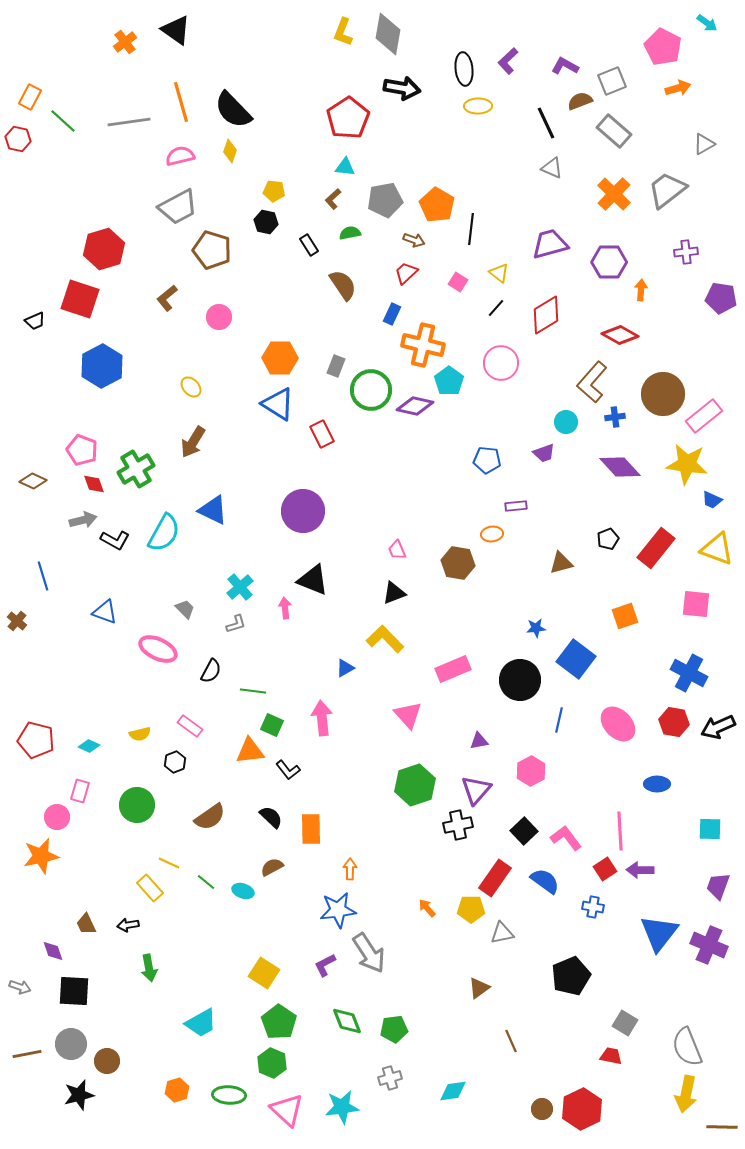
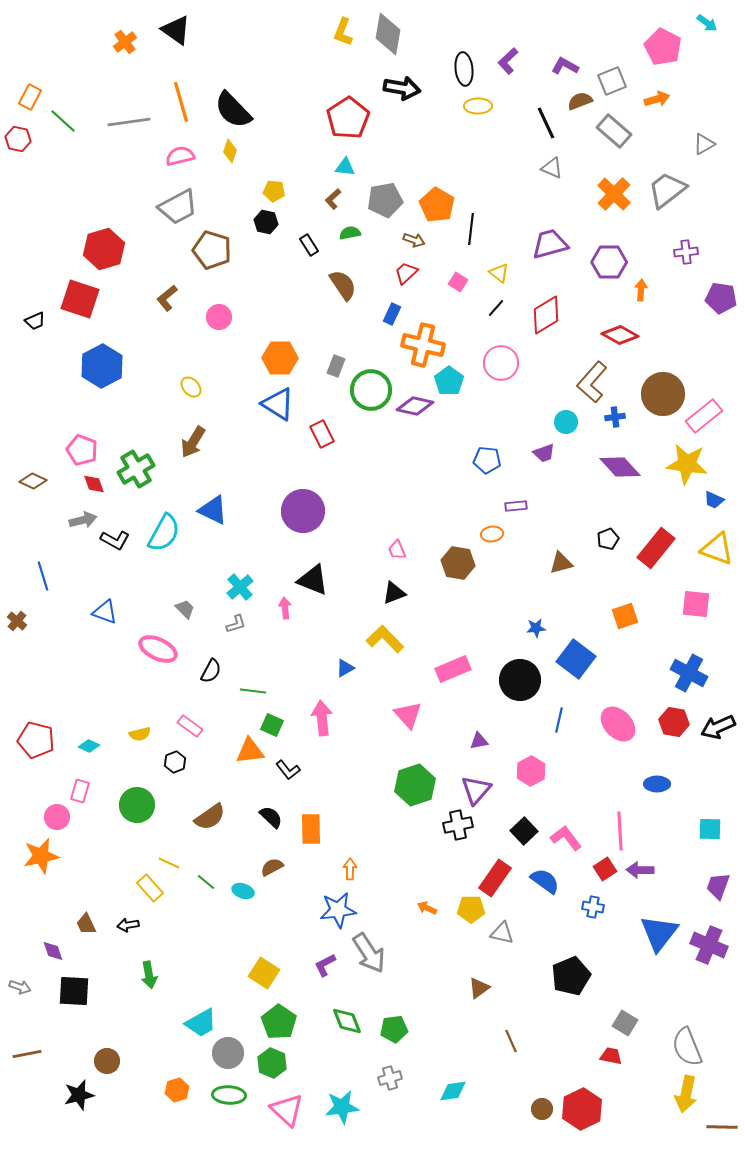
orange arrow at (678, 88): moved 21 px left, 11 px down
blue trapezoid at (712, 500): moved 2 px right
orange arrow at (427, 908): rotated 24 degrees counterclockwise
gray triangle at (502, 933): rotated 25 degrees clockwise
green arrow at (149, 968): moved 7 px down
gray circle at (71, 1044): moved 157 px right, 9 px down
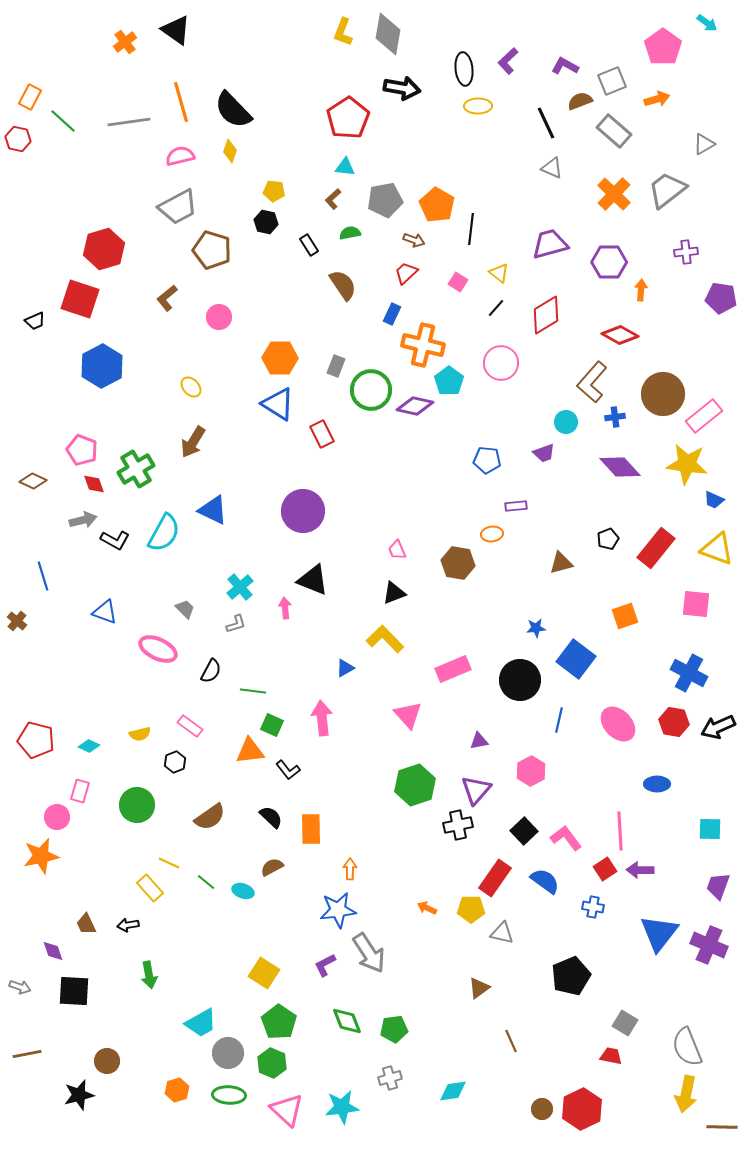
pink pentagon at (663, 47): rotated 9 degrees clockwise
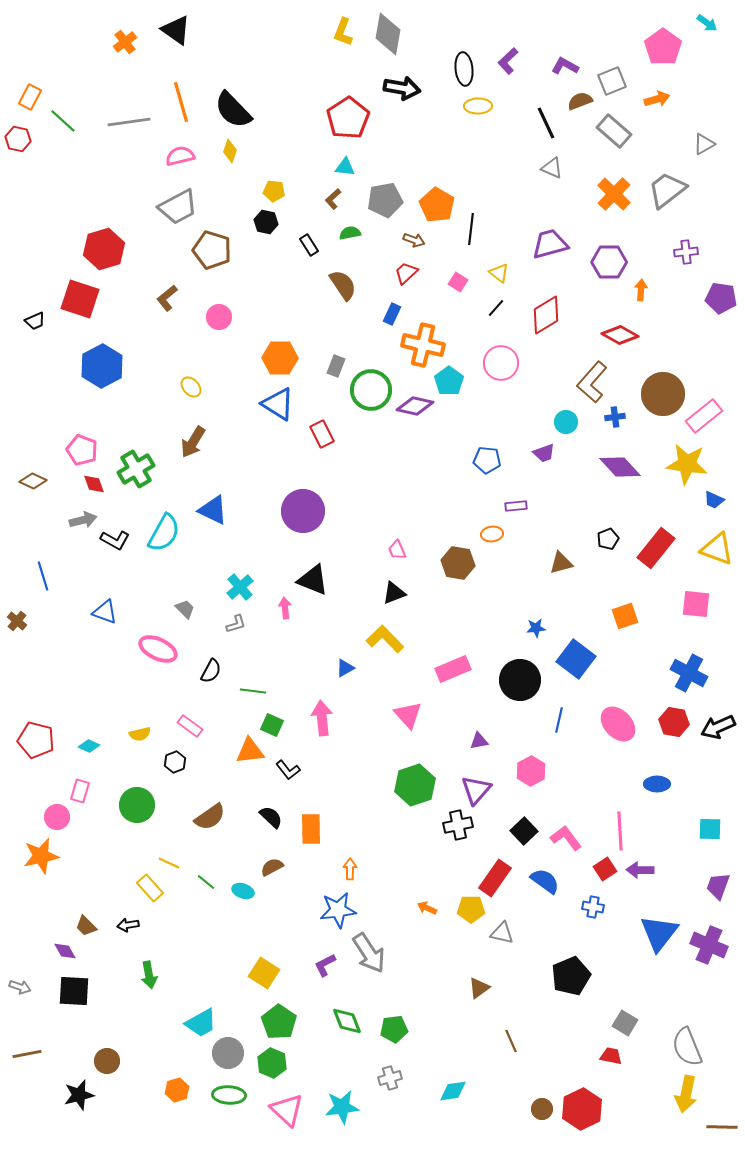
brown trapezoid at (86, 924): moved 2 px down; rotated 20 degrees counterclockwise
purple diamond at (53, 951): moved 12 px right; rotated 10 degrees counterclockwise
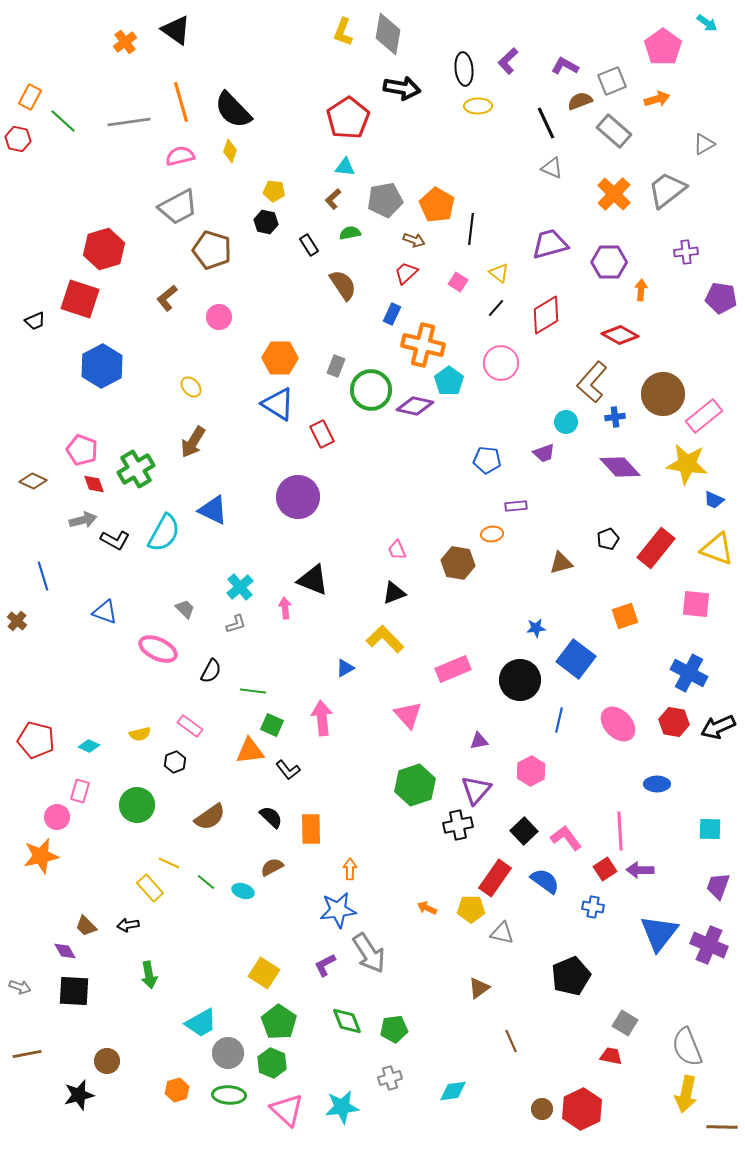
purple circle at (303, 511): moved 5 px left, 14 px up
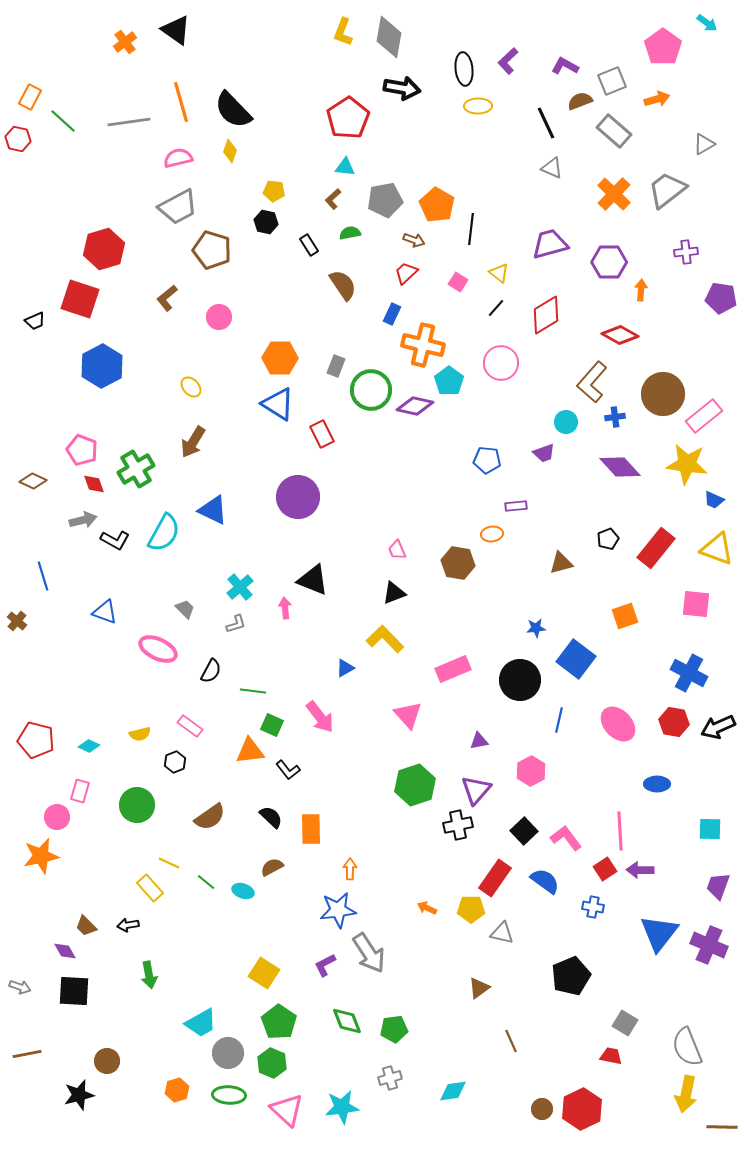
gray diamond at (388, 34): moved 1 px right, 3 px down
pink semicircle at (180, 156): moved 2 px left, 2 px down
pink arrow at (322, 718): moved 2 px left, 1 px up; rotated 148 degrees clockwise
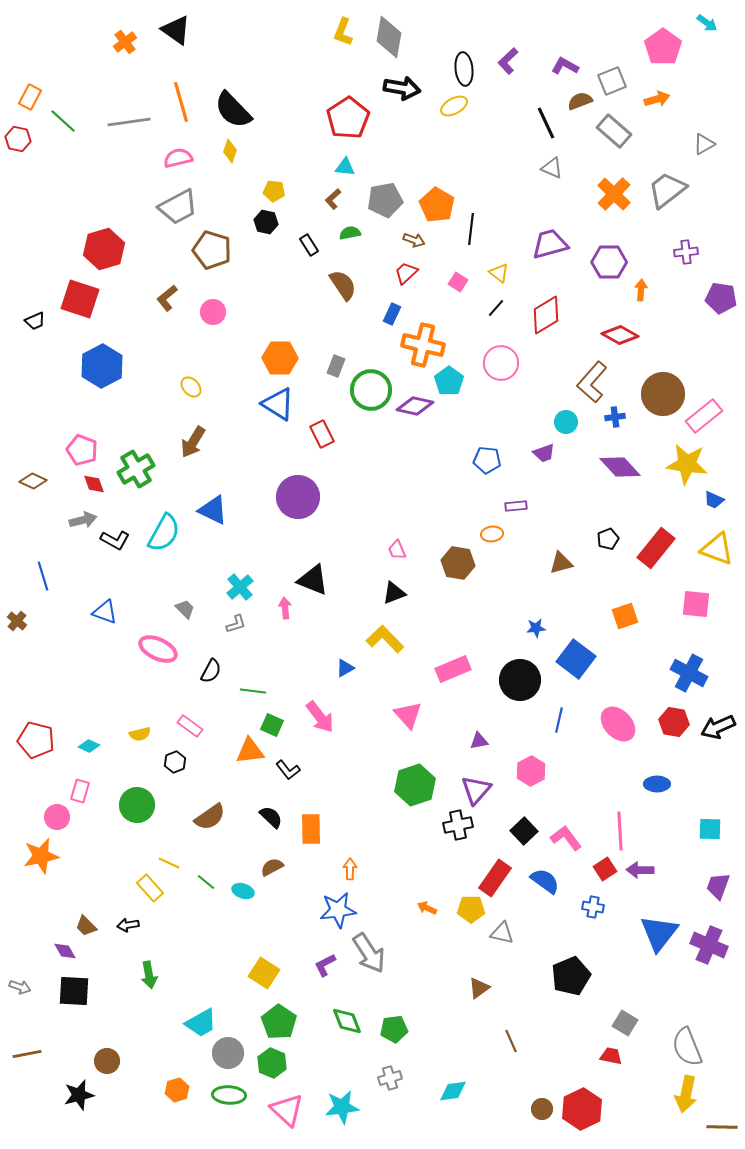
yellow ellipse at (478, 106): moved 24 px left; rotated 28 degrees counterclockwise
pink circle at (219, 317): moved 6 px left, 5 px up
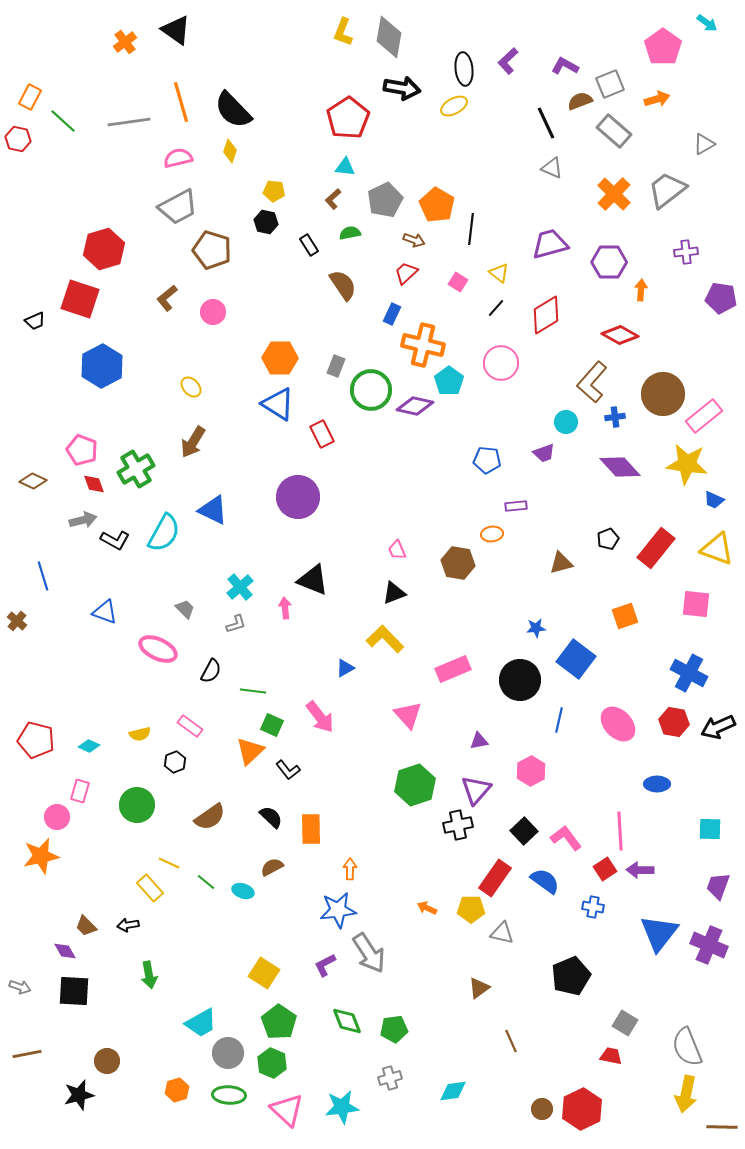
gray square at (612, 81): moved 2 px left, 3 px down
gray pentagon at (385, 200): rotated 16 degrees counterclockwise
orange triangle at (250, 751): rotated 36 degrees counterclockwise
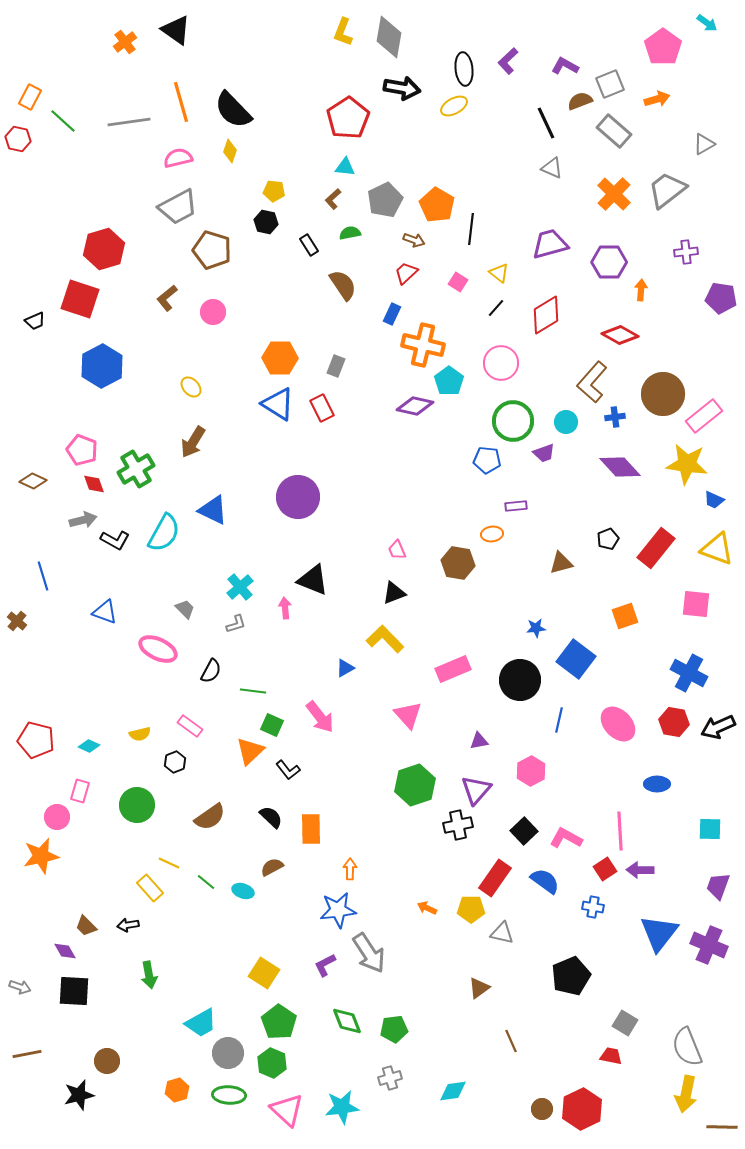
green circle at (371, 390): moved 142 px right, 31 px down
red rectangle at (322, 434): moved 26 px up
pink L-shape at (566, 838): rotated 24 degrees counterclockwise
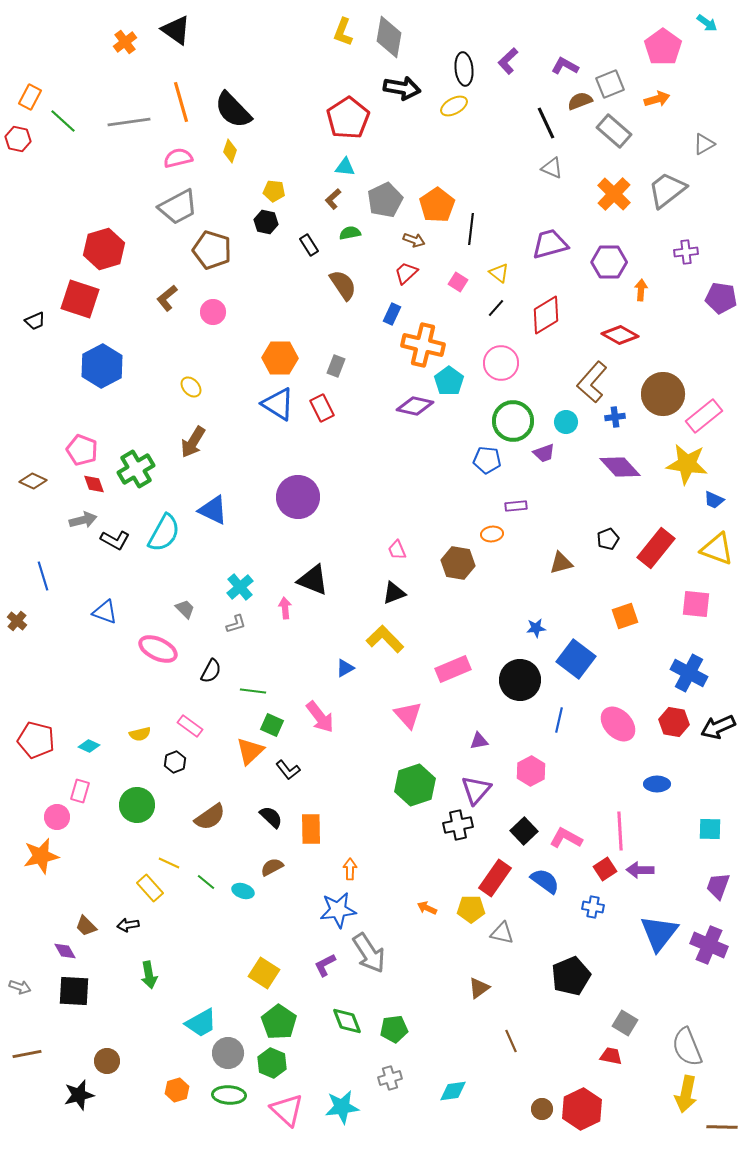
orange pentagon at (437, 205): rotated 8 degrees clockwise
